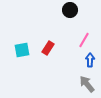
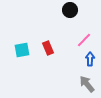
pink line: rotated 14 degrees clockwise
red rectangle: rotated 56 degrees counterclockwise
blue arrow: moved 1 px up
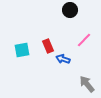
red rectangle: moved 2 px up
blue arrow: moved 27 px left; rotated 72 degrees counterclockwise
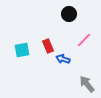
black circle: moved 1 px left, 4 px down
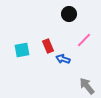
gray arrow: moved 2 px down
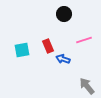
black circle: moved 5 px left
pink line: rotated 28 degrees clockwise
